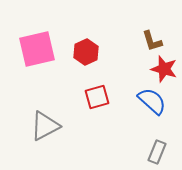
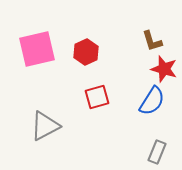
blue semicircle: rotated 80 degrees clockwise
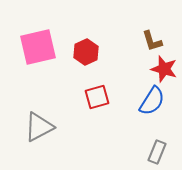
pink square: moved 1 px right, 2 px up
gray triangle: moved 6 px left, 1 px down
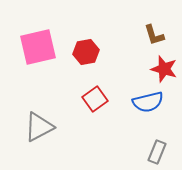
brown L-shape: moved 2 px right, 6 px up
red hexagon: rotated 15 degrees clockwise
red square: moved 2 px left, 2 px down; rotated 20 degrees counterclockwise
blue semicircle: moved 4 px left, 1 px down; rotated 44 degrees clockwise
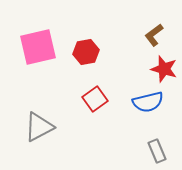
brown L-shape: rotated 70 degrees clockwise
gray rectangle: moved 1 px up; rotated 45 degrees counterclockwise
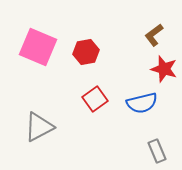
pink square: rotated 36 degrees clockwise
blue semicircle: moved 6 px left, 1 px down
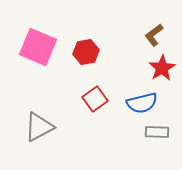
red star: moved 2 px left, 1 px up; rotated 24 degrees clockwise
gray rectangle: moved 19 px up; rotated 65 degrees counterclockwise
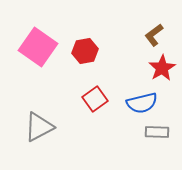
pink square: rotated 12 degrees clockwise
red hexagon: moved 1 px left, 1 px up
